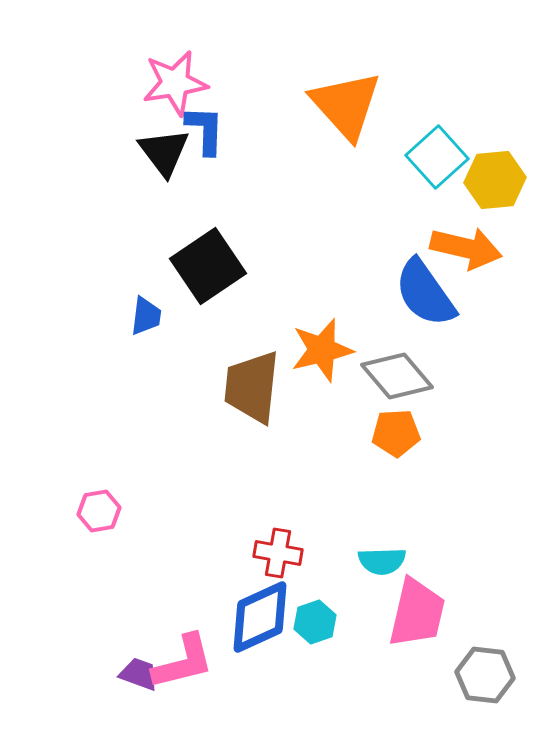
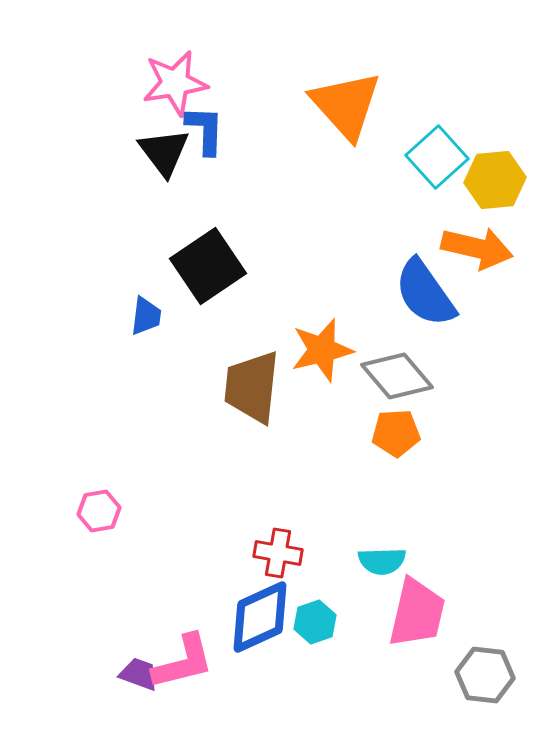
orange arrow: moved 11 px right
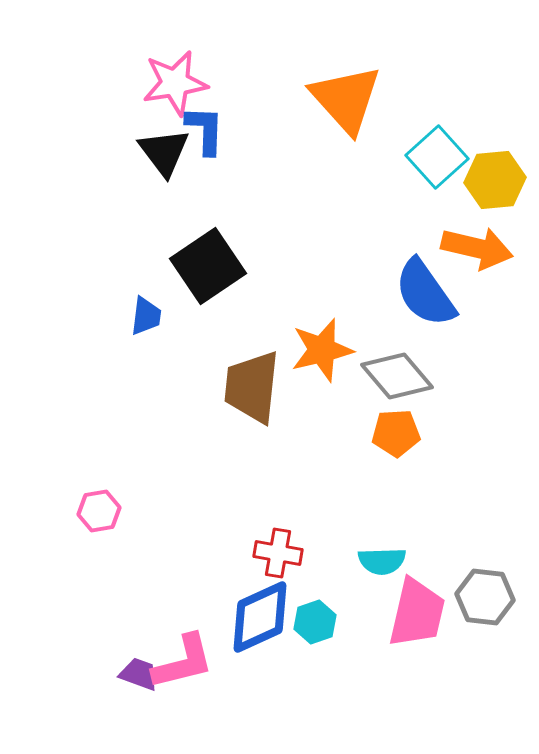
orange triangle: moved 6 px up
gray hexagon: moved 78 px up
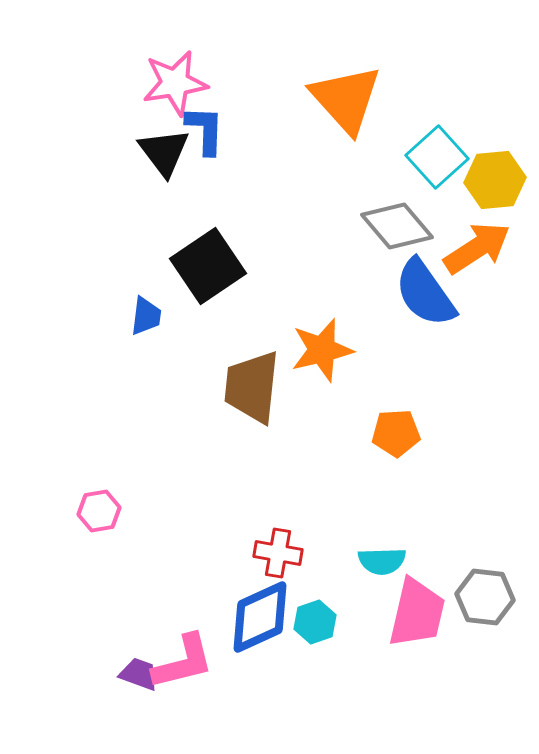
orange arrow: rotated 46 degrees counterclockwise
gray diamond: moved 150 px up
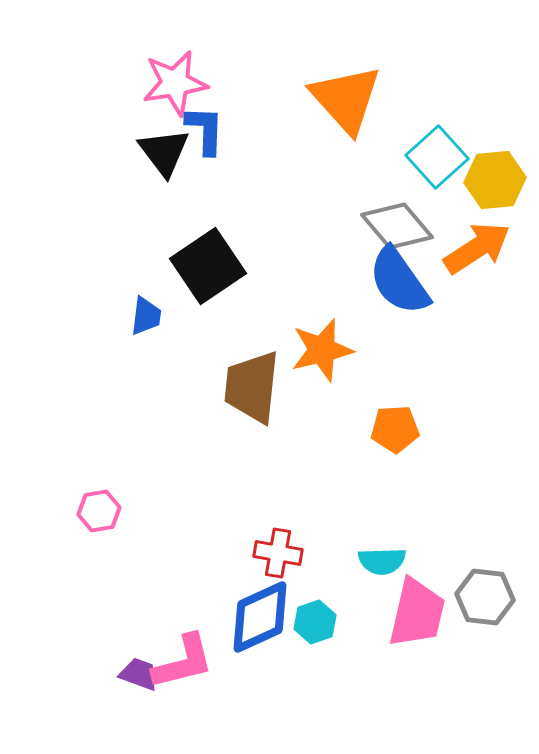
blue semicircle: moved 26 px left, 12 px up
orange pentagon: moved 1 px left, 4 px up
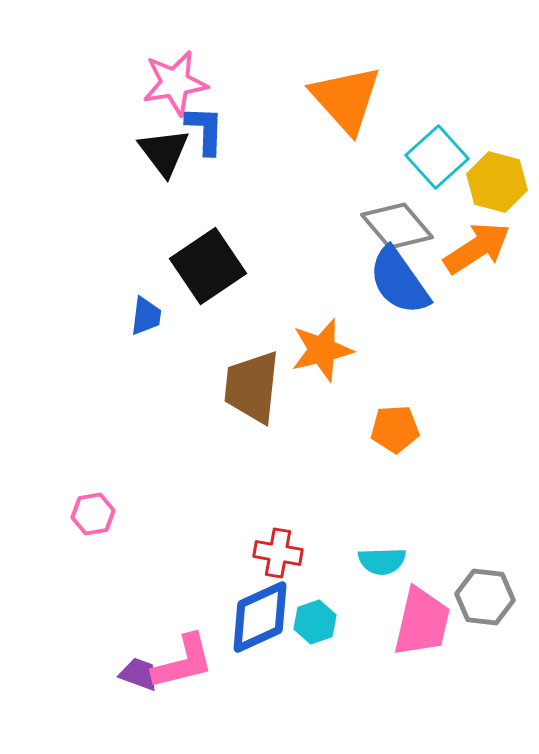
yellow hexagon: moved 2 px right, 2 px down; rotated 20 degrees clockwise
pink hexagon: moved 6 px left, 3 px down
pink trapezoid: moved 5 px right, 9 px down
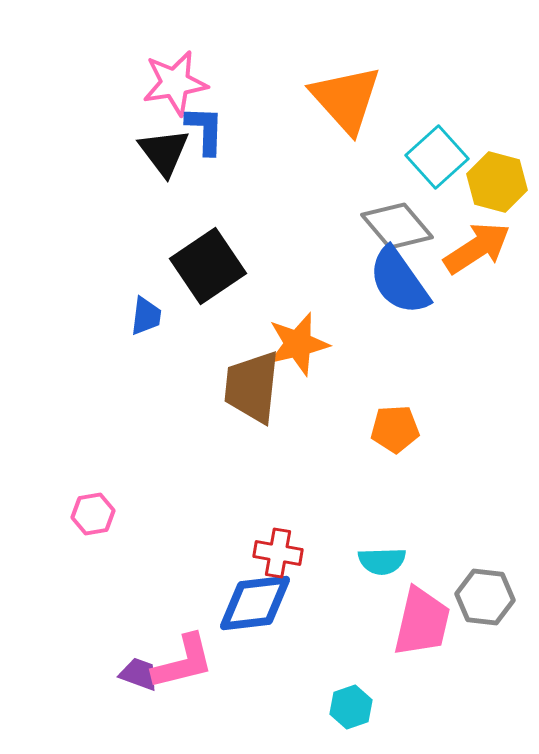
orange star: moved 24 px left, 6 px up
blue diamond: moved 5 px left, 14 px up; rotated 18 degrees clockwise
cyan hexagon: moved 36 px right, 85 px down
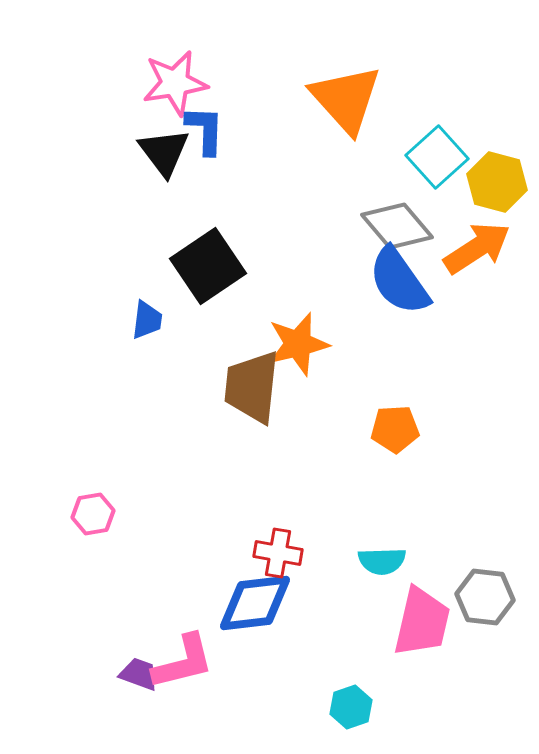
blue trapezoid: moved 1 px right, 4 px down
